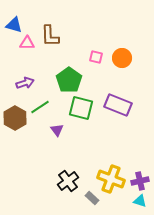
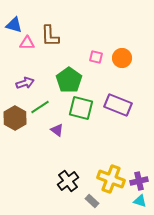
purple triangle: rotated 16 degrees counterclockwise
purple cross: moved 1 px left
gray rectangle: moved 3 px down
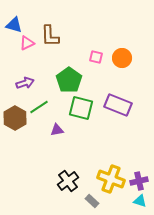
pink triangle: rotated 28 degrees counterclockwise
green line: moved 1 px left
purple triangle: rotated 48 degrees counterclockwise
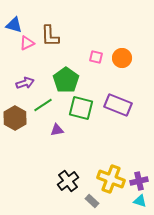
green pentagon: moved 3 px left
green line: moved 4 px right, 2 px up
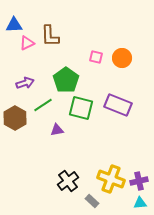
blue triangle: rotated 18 degrees counterclockwise
cyan triangle: moved 2 px down; rotated 24 degrees counterclockwise
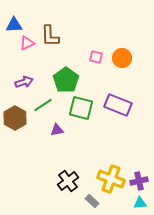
purple arrow: moved 1 px left, 1 px up
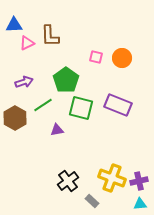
yellow cross: moved 1 px right, 1 px up
cyan triangle: moved 1 px down
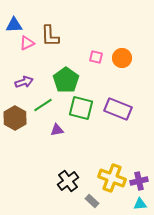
purple rectangle: moved 4 px down
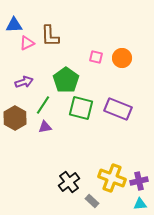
green line: rotated 24 degrees counterclockwise
purple triangle: moved 12 px left, 3 px up
black cross: moved 1 px right, 1 px down
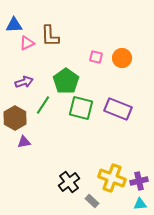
green pentagon: moved 1 px down
purple triangle: moved 21 px left, 15 px down
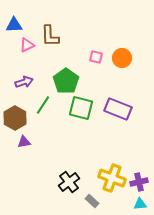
pink triangle: moved 2 px down
purple cross: moved 1 px down
